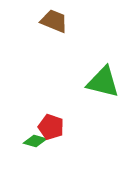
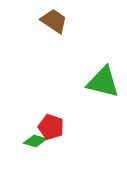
brown trapezoid: rotated 12 degrees clockwise
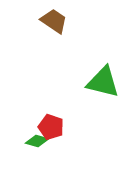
green diamond: moved 2 px right
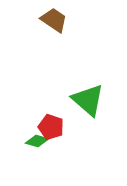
brown trapezoid: moved 1 px up
green triangle: moved 15 px left, 18 px down; rotated 27 degrees clockwise
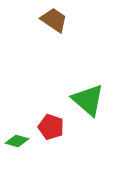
green diamond: moved 20 px left
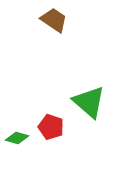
green triangle: moved 1 px right, 2 px down
green diamond: moved 3 px up
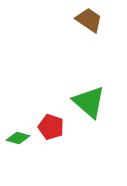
brown trapezoid: moved 35 px right
green diamond: moved 1 px right
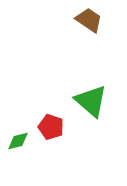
green triangle: moved 2 px right, 1 px up
green diamond: moved 3 px down; rotated 30 degrees counterclockwise
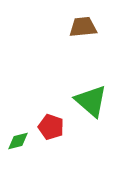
brown trapezoid: moved 6 px left, 7 px down; rotated 40 degrees counterclockwise
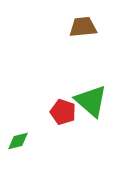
red pentagon: moved 12 px right, 15 px up
